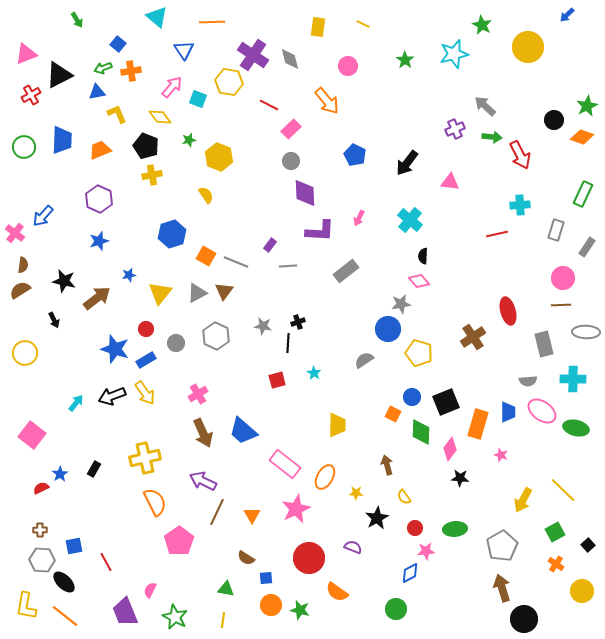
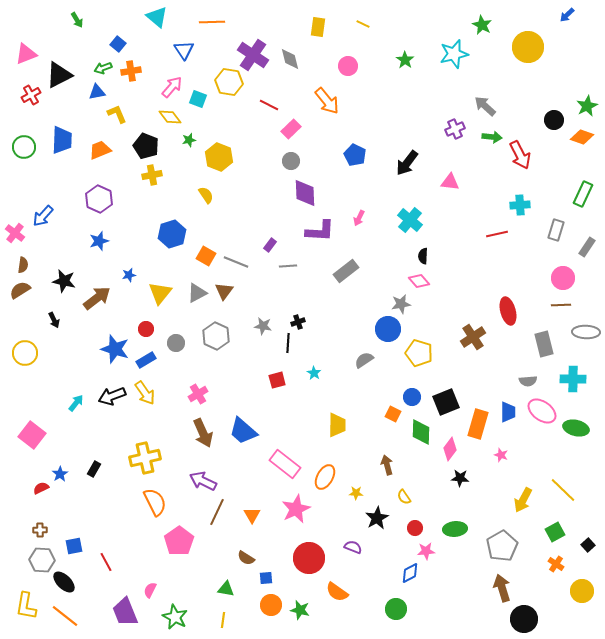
yellow diamond at (160, 117): moved 10 px right
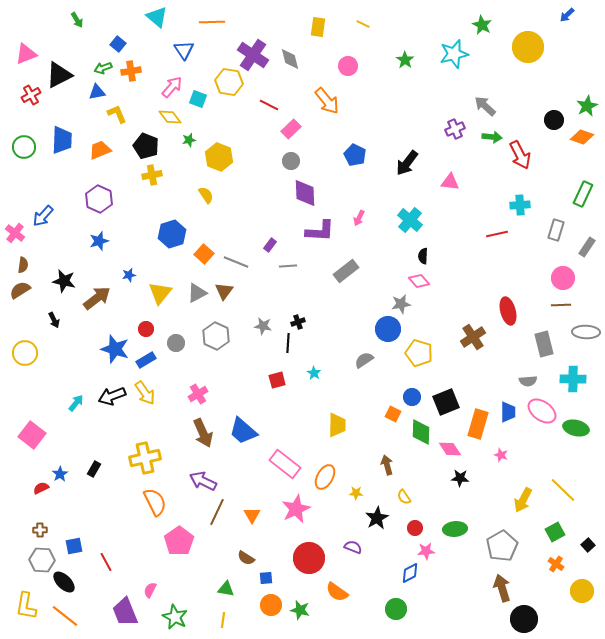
orange square at (206, 256): moved 2 px left, 2 px up; rotated 12 degrees clockwise
pink diamond at (450, 449): rotated 70 degrees counterclockwise
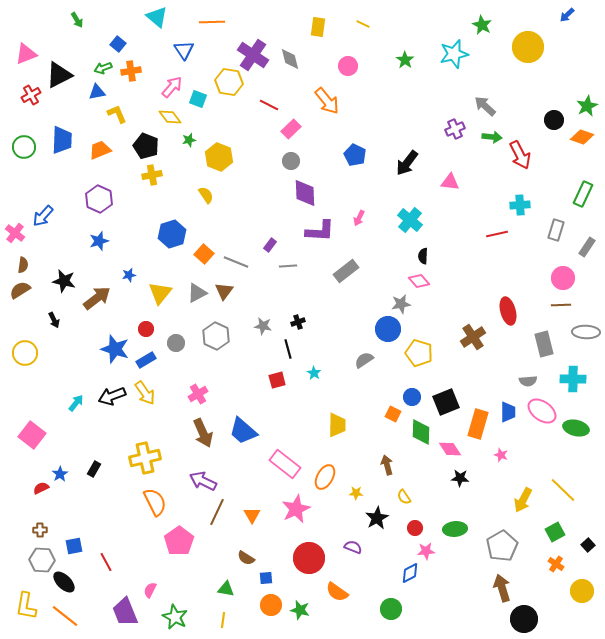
black line at (288, 343): moved 6 px down; rotated 18 degrees counterclockwise
green circle at (396, 609): moved 5 px left
